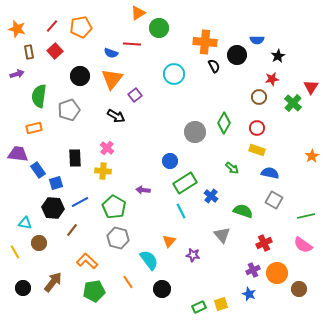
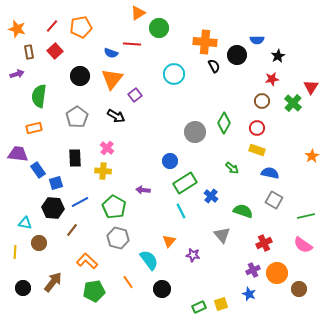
brown circle at (259, 97): moved 3 px right, 4 px down
gray pentagon at (69, 110): moved 8 px right, 7 px down; rotated 15 degrees counterclockwise
yellow line at (15, 252): rotated 32 degrees clockwise
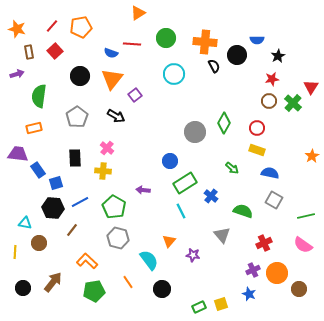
green circle at (159, 28): moved 7 px right, 10 px down
brown circle at (262, 101): moved 7 px right
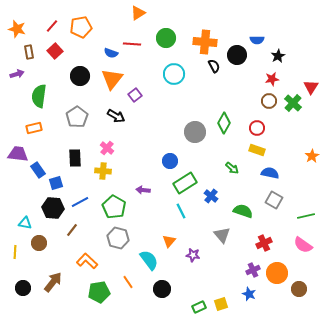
green pentagon at (94, 291): moved 5 px right, 1 px down
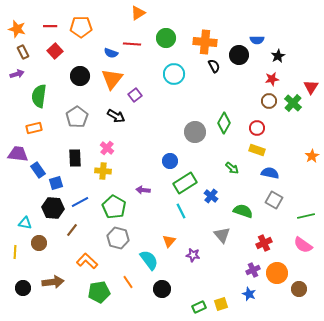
red line at (52, 26): moved 2 px left; rotated 48 degrees clockwise
orange pentagon at (81, 27): rotated 10 degrees clockwise
brown rectangle at (29, 52): moved 6 px left; rotated 16 degrees counterclockwise
black circle at (237, 55): moved 2 px right
brown arrow at (53, 282): rotated 45 degrees clockwise
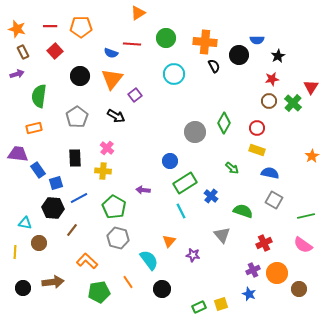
blue line at (80, 202): moved 1 px left, 4 px up
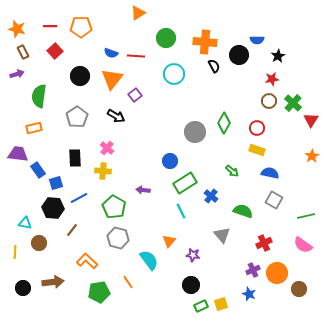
red line at (132, 44): moved 4 px right, 12 px down
red triangle at (311, 87): moved 33 px down
green arrow at (232, 168): moved 3 px down
black circle at (162, 289): moved 29 px right, 4 px up
green rectangle at (199, 307): moved 2 px right, 1 px up
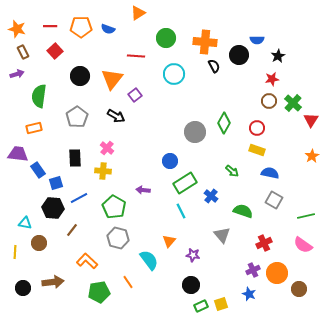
blue semicircle at (111, 53): moved 3 px left, 24 px up
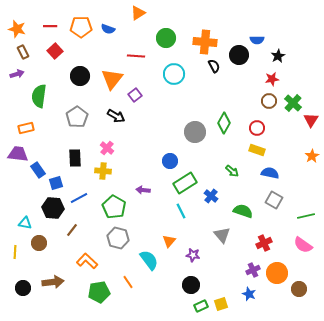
orange rectangle at (34, 128): moved 8 px left
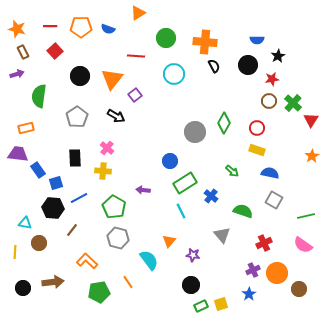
black circle at (239, 55): moved 9 px right, 10 px down
blue star at (249, 294): rotated 16 degrees clockwise
